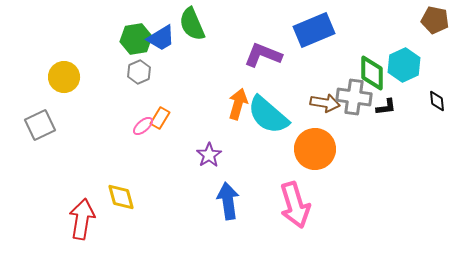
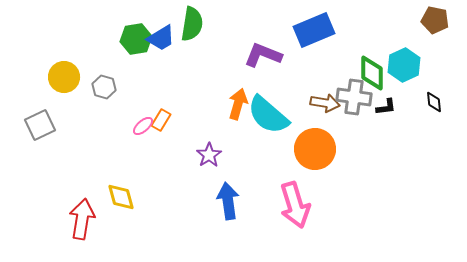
green semicircle: rotated 148 degrees counterclockwise
gray hexagon: moved 35 px left, 15 px down; rotated 20 degrees counterclockwise
black diamond: moved 3 px left, 1 px down
orange rectangle: moved 1 px right, 2 px down
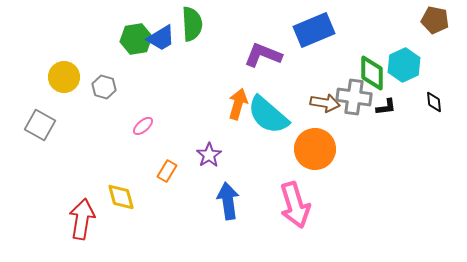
green semicircle: rotated 12 degrees counterclockwise
orange rectangle: moved 6 px right, 51 px down
gray square: rotated 36 degrees counterclockwise
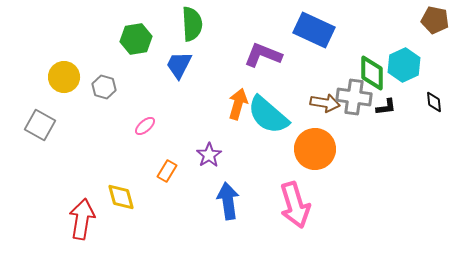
blue rectangle: rotated 48 degrees clockwise
blue trapezoid: moved 18 px right, 27 px down; rotated 148 degrees clockwise
pink ellipse: moved 2 px right
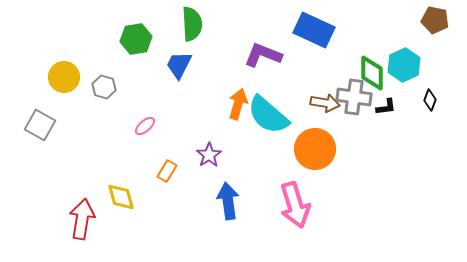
black diamond: moved 4 px left, 2 px up; rotated 25 degrees clockwise
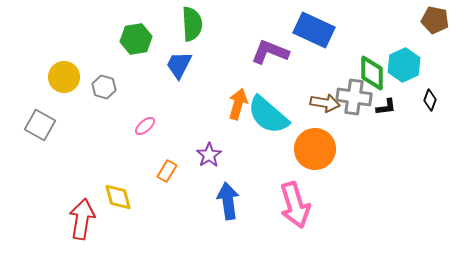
purple L-shape: moved 7 px right, 3 px up
yellow diamond: moved 3 px left
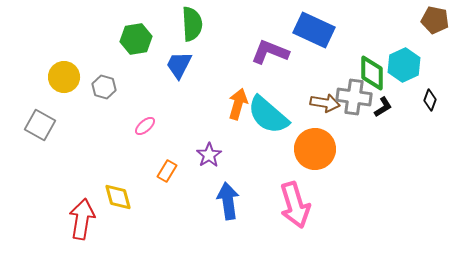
black L-shape: moved 3 px left; rotated 25 degrees counterclockwise
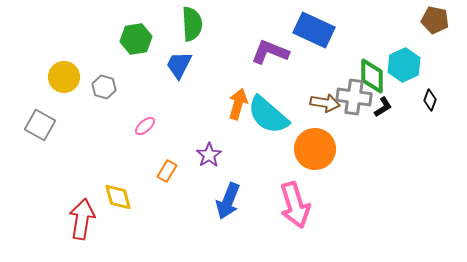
green diamond: moved 3 px down
blue arrow: rotated 150 degrees counterclockwise
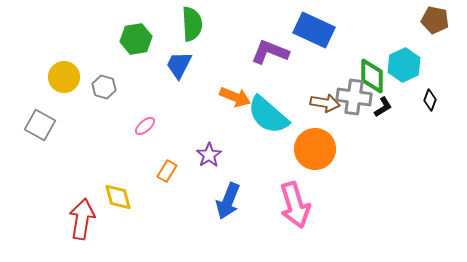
orange arrow: moved 3 px left, 7 px up; rotated 96 degrees clockwise
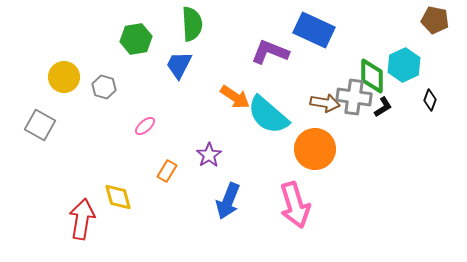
orange arrow: rotated 12 degrees clockwise
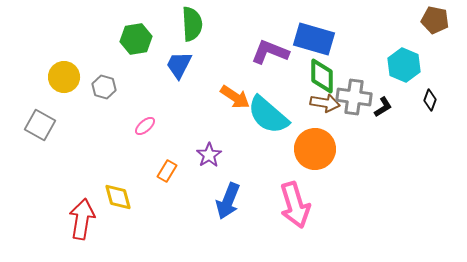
blue rectangle: moved 9 px down; rotated 9 degrees counterclockwise
cyan hexagon: rotated 12 degrees counterclockwise
green diamond: moved 50 px left
